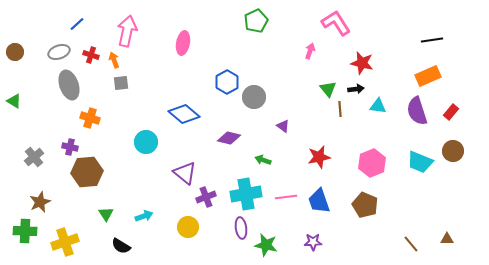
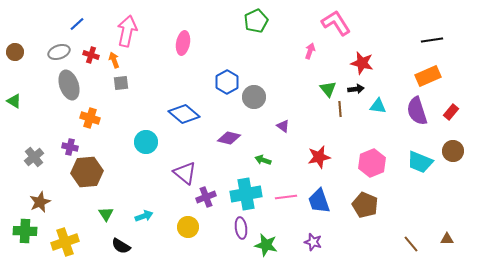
purple star at (313, 242): rotated 18 degrees clockwise
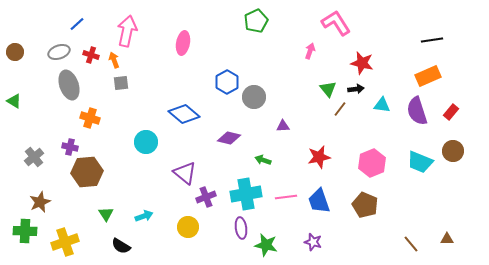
cyan triangle at (378, 106): moved 4 px right, 1 px up
brown line at (340, 109): rotated 42 degrees clockwise
purple triangle at (283, 126): rotated 40 degrees counterclockwise
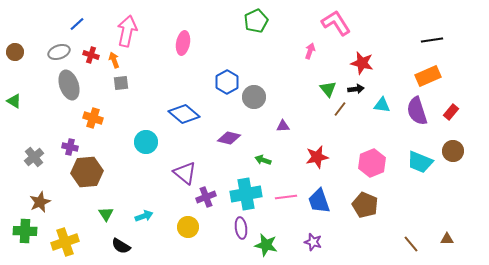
orange cross at (90, 118): moved 3 px right
red star at (319, 157): moved 2 px left
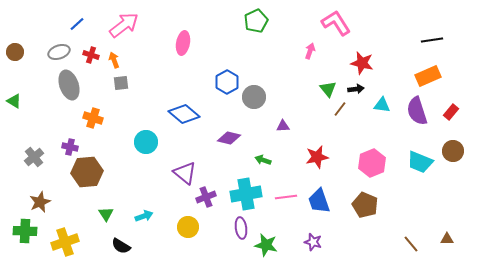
pink arrow at (127, 31): moved 3 px left, 6 px up; rotated 40 degrees clockwise
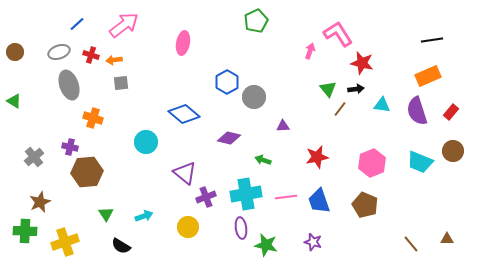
pink L-shape at (336, 23): moved 2 px right, 11 px down
orange arrow at (114, 60): rotated 77 degrees counterclockwise
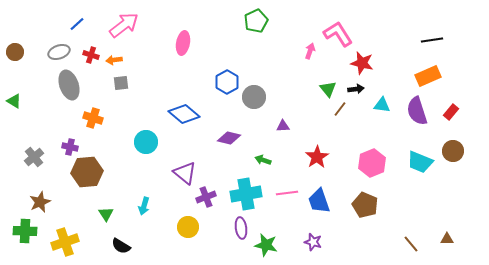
red star at (317, 157): rotated 20 degrees counterclockwise
pink line at (286, 197): moved 1 px right, 4 px up
cyan arrow at (144, 216): moved 10 px up; rotated 126 degrees clockwise
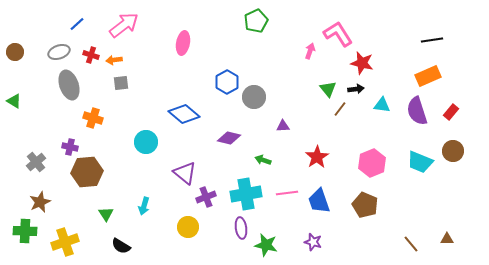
gray cross at (34, 157): moved 2 px right, 5 px down
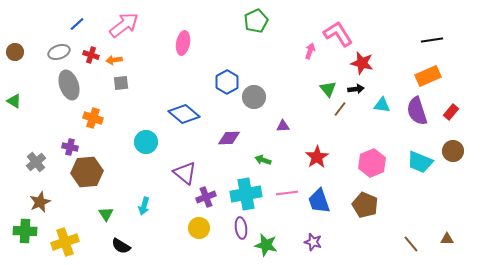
purple diamond at (229, 138): rotated 15 degrees counterclockwise
yellow circle at (188, 227): moved 11 px right, 1 px down
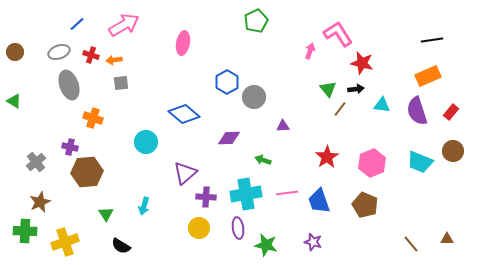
pink arrow at (124, 25): rotated 8 degrees clockwise
red star at (317, 157): moved 10 px right
purple triangle at (185, 173): rotated 40 degrees clockwise
purple cross at (206, 197): rotated 24 degrees clockwise
purple ellipse at (241, 228): moved 3 px left
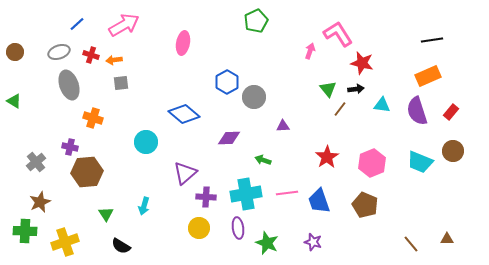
green star at (266, 245): moved 1 px right, 2 px up; rotated 10 degrees clockwise
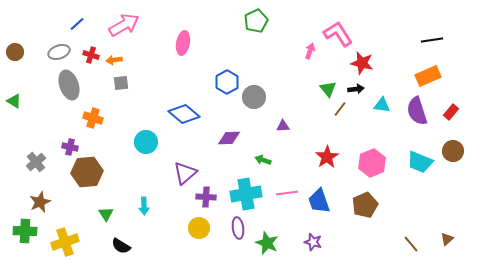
brown pentagon at (365, 205): rotated 25 degrees clockwise
cyan arrow at (144, 206): rotated 18 degrees counterclockwise
brown triangle at (447, 239): rotated 40 degrees counterclockwise
